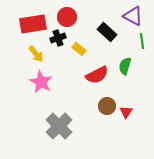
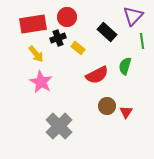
purple triangle: rotated 45 degrees clockwise
yellow rectangle: moved 1 px left, 1 px up
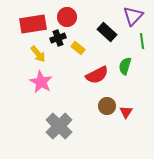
yellow arrow: moved 2 px right
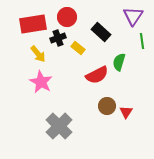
purple triangle: rotated 10 degrees counterclockwise
black rectangle: moved 6 px left
green semicircle: moved 6 px left, 4 px up
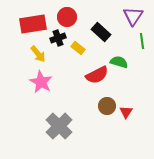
green semicircle: rotated 90 degrees clockwise
